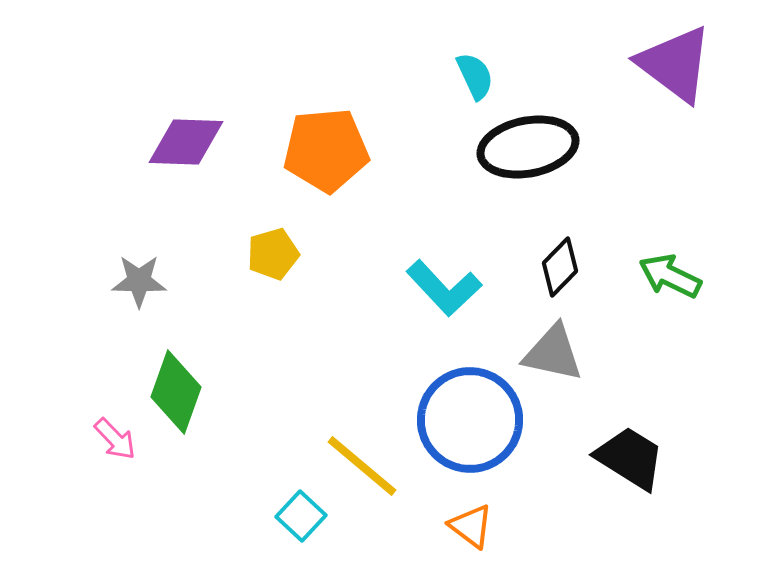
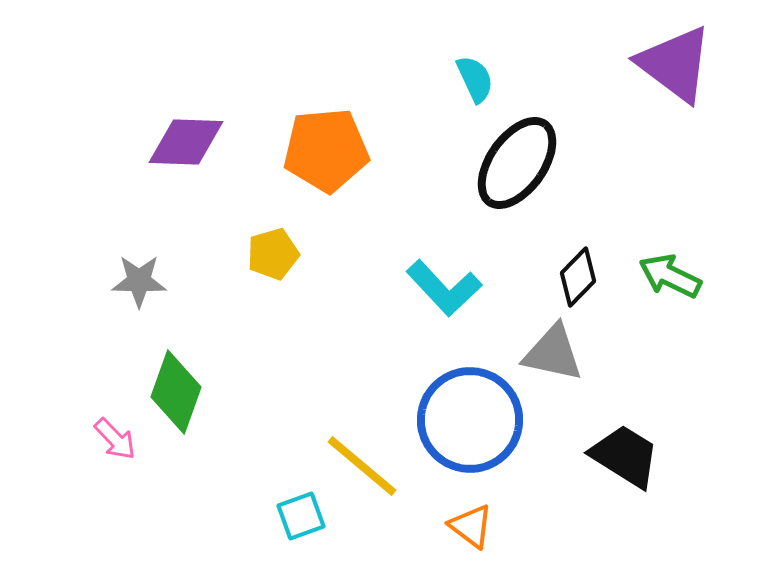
cyan semicircle: moved 3 px down
black ellipse: moved 11 px left, 16 px down; rotated 44 degrees counterclockwise
black diamond: moved 18 px right, 10 px down
black trapezoid: moved 5 px left, 2 px up
cyan square: rotated 27 degrees clockwise
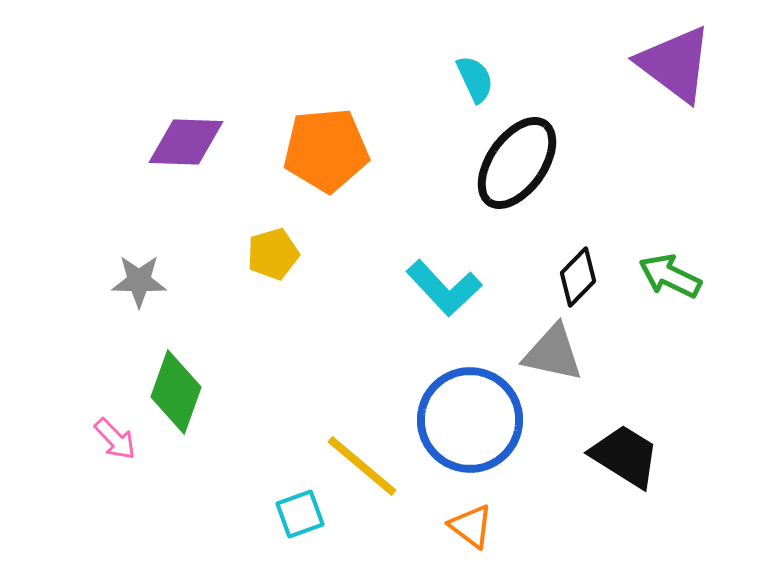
cyan square: moved 1 px left, 2 px up
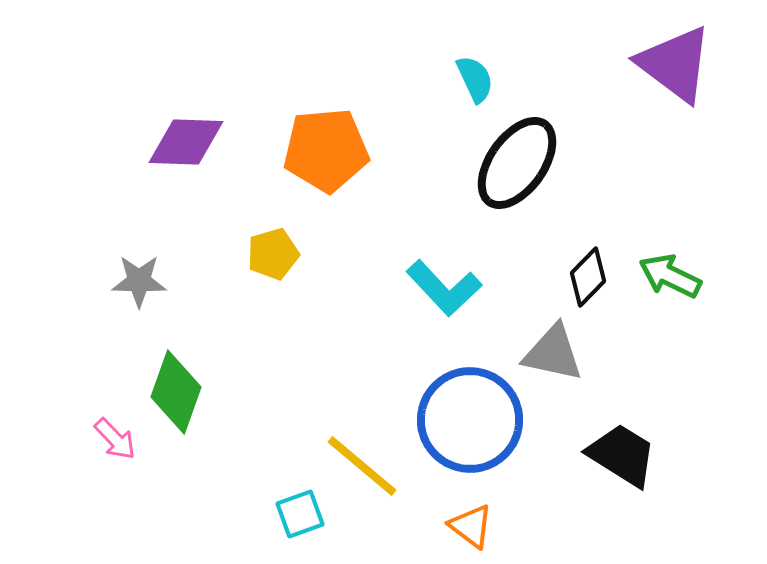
black diamond: moved 10 px right
black trapezoid: moved 3 px left, 1 px up
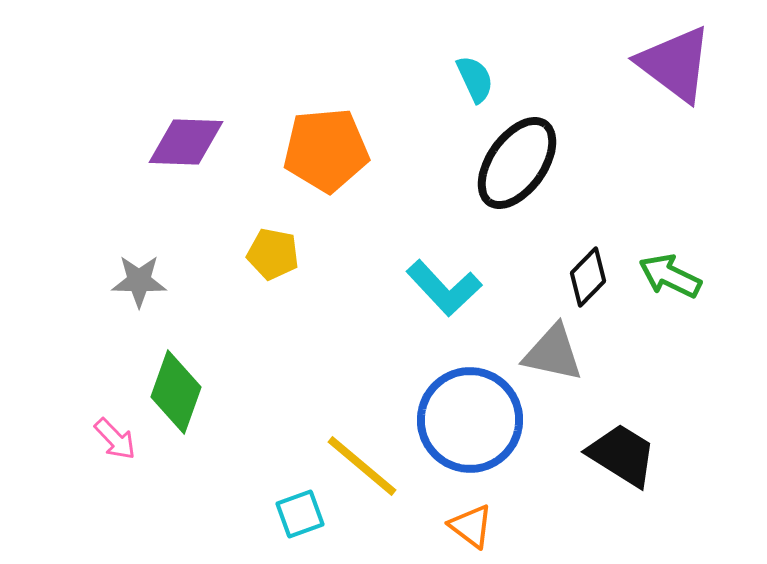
yellow pentagon: rotated 27 degrees clockwise
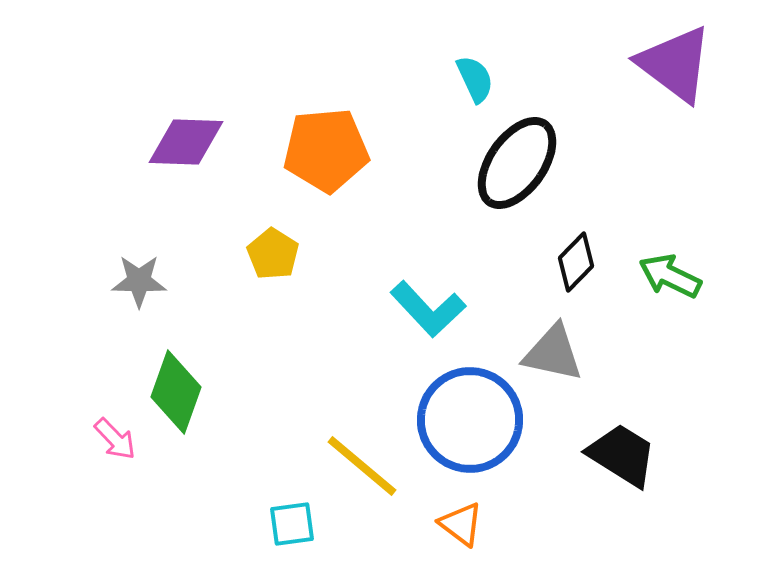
yellow pentagon: rotated 21 degrees clockwise
black diamond: moved 12 px left, 15 px up
cyan L-shape: moved 16 px left, 21 px down
cyan square: moved 8 px left, 10 px down; rotated 12 degrees clockwise
orange triangle: moved 10 px left, 2 px up
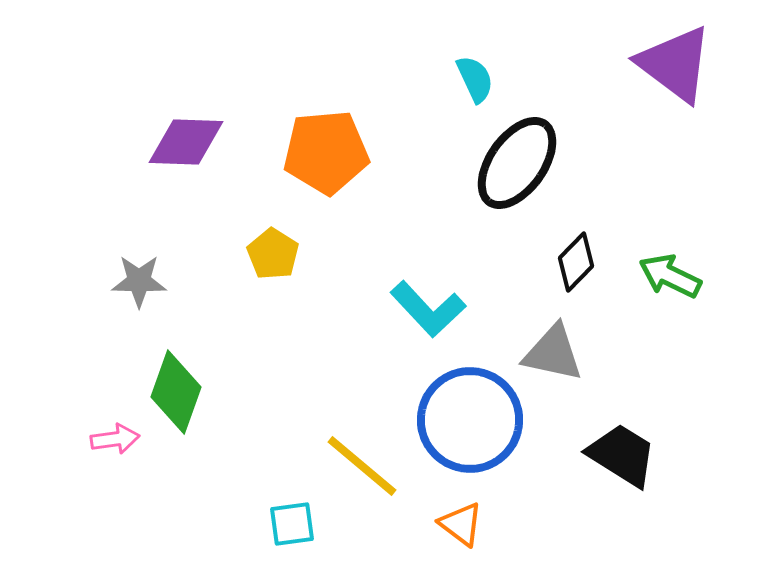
orange pentagon: moved 2 px down
pink arrow: rotated 54 degrees counterclockwise
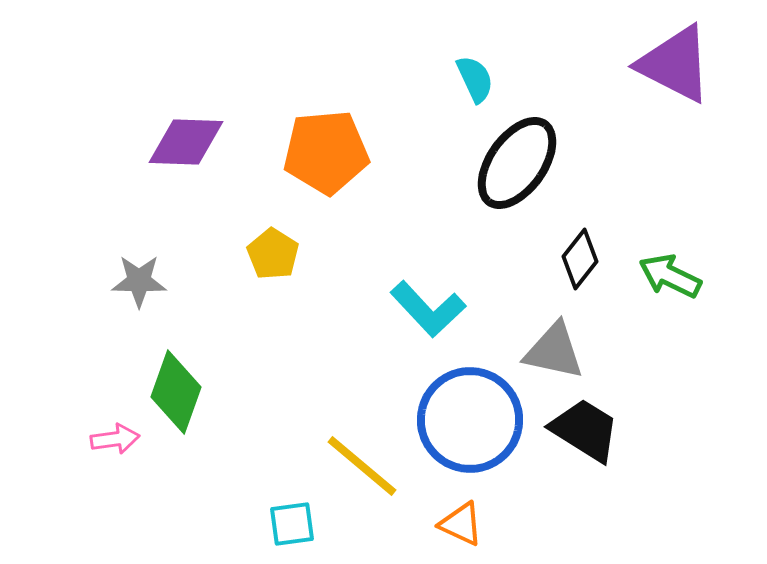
purple triangle: rotated 10 degrees counterclockwise
black diamond: moved 4 px right, 3 px up; rotated 6 degrees counterclockwise
gray triangle: moved 1 px right, 2 px up
black trapezoid: moved 37 px left, 25 px up
orange triangle: rotated 12 degrees counterclockwise
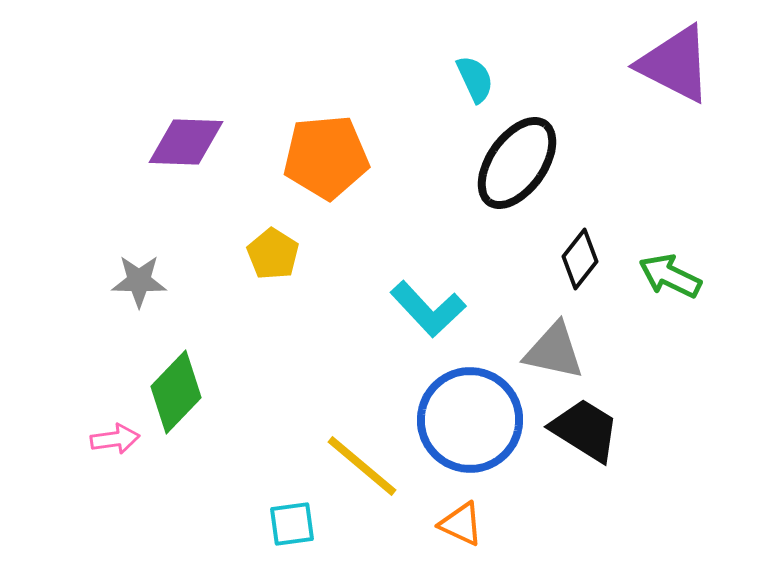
orange pentagon: moved 5 px down
green diamond: rotated 24 degrees clockwise
